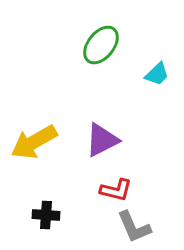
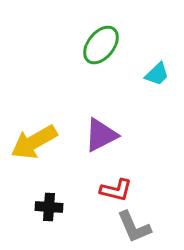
purple triangle: moved 1 px left, 5 px up
black cross: moved 3 px right, 8 px up
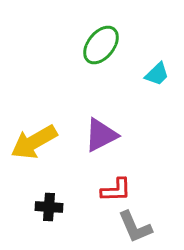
red L-shape: rotated 16 degrees counterclockwise
gray L-shape: moved 1 px right
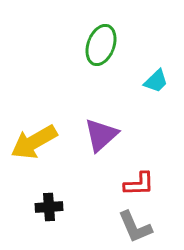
green ellipse: rotated 18 degrees counterclockwise
cyan trapezoid: moved 1 px left, 7 px down
purple triangle: rotated 15 degrees counterclockwise
red L-shape: moved 23 px right, 6 px up
black cross: rotated 8 degrees counterclockwise
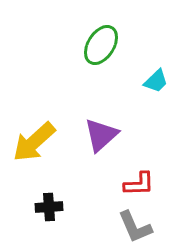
green ellipse: rotated 12 degrees clockwise
yellow arrow: rotated 12 degrees counterclockwise
